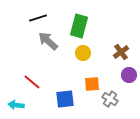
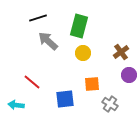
gray cross: moved 5 px down
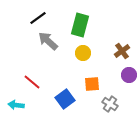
black line: rotated 18 degrees counterclockwise
green rectangle: moved 1 px right, 1 px up
brown cross: moved 1 px right, 1 px up
blue square: rotated 30 degrees counterclockwise
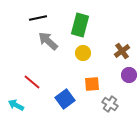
black line: rotated 24 degrees clockwise
cyan arrow: rotated 21 degrees clockwise
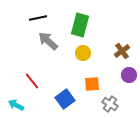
red line: moved 1 px up; rotated 12 degrees clockwise
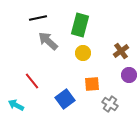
brown cross: moved 1 px left
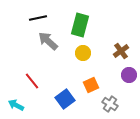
orange square: moved 1 px left, 1 px down; rotated 21 degrees counterclockwise
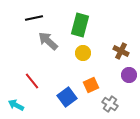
black line: moved 4 px left
brown cross: rotated 28 degrees counterclockwise
blue square: moved 2 px right, 2 px up
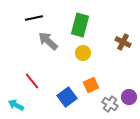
brown cross: moved 2 px right, 9 px up
purple circle: moved 22 px down
